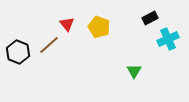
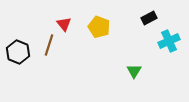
black rectangle: moved 1 px left
red triangle: moved 3 px left
cyan cross: moved 1 px right, 2 px down
brown line: rotated 30 degrees counterclockwise
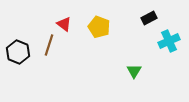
red triangle: rotated 14 degrees counterclockwise
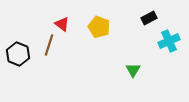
red triangle: moved 2 px left
black hexagon: moved 2 px down
green triangle: moved 1 px left, 1 px up
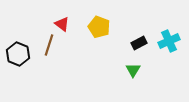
black rectangle: moved 10 px left, 25 px down
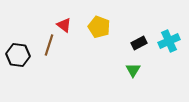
red triangle: moved 2 px right, 1 px down
black hexagon: moved 1 px down; rotated 15 degrees counterclockwise
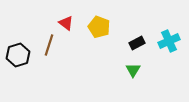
red triangle: moved 2 px right, 2 px up
black rectangle: moved 2 px left
black hexagon: rotated 25 degrees counterclockwise
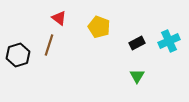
red triangle: moved 7 px left, 5 px up
green triangle: moved 4 px right, 6 px down
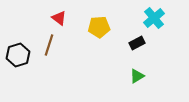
yellow pentagon: rotated 25 degrees counterclockwise
cyan cross: moved 15 px left, 23 px up; rotated 15 degrees counterclockwise
green triangle: rotated 28 degrees clockwise
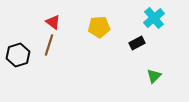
red triangle: moved 6 px left, 4 px down
green triangle: moved 17 px right; rotated 14 degrees counterclockwise
